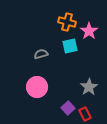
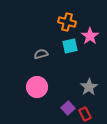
pink star: moved 1 px right, 5 px down
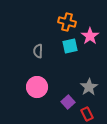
gray semicircle: moved 3 px left, 3 px up; rotated 72 degrees counterclockwise
purple square: moved 6 px up
red rectangle: moved 2 px right
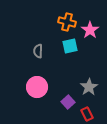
pink star: moved 6 px up
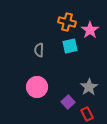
gray semicircle: moved 1 px right, 1 px up
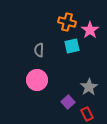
cyan square: moved 2 px right
pink circle: moved 7 px up
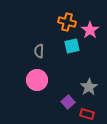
gray semicircle: moved 1 px down
red rectangle: rotated 48 degrees counterclockwise
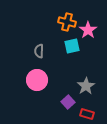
pink star: moved 2 px left
gray star: moved 3 px left, 1 px up
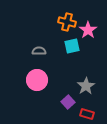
gray semicircle: rotated 88 degrees clockwise
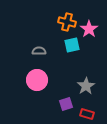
pink star: moved 1 px right, 1 px up
cyan square: moved 1 px up
purple square: moved 2 px left, 2 px down; rotated 24 degrees clockwise
